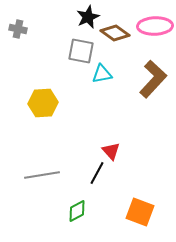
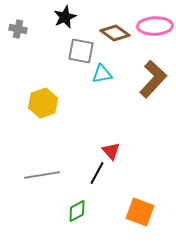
black star: moved 23 px left
yellow hexagon: rotated 16 degrees counterclockwise
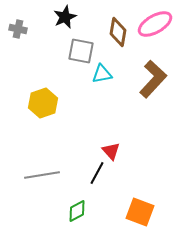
pink ellipse: moved 2 px up; rotated 28 degrees counterclockwise
brown diamond: moved 3 px right, 1 px up; rotated 64 degrees clockwise
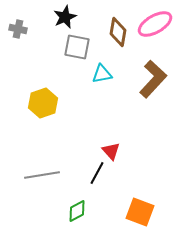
gray square: moved 4 px left, 4 px up
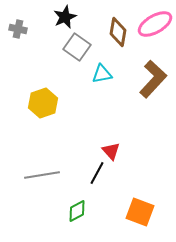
gray square: rotated 24 degrees clockwise
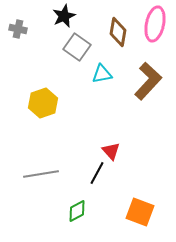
black star: moved 1 px left, 1 px up
pink ellipse: rotated 48 degrees counterclockwise
brown L-shape: moved 5 px left, 2 px down
gray line: moved 1 px left, 1 px up
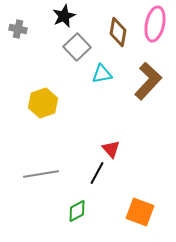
gray square: rotated 12 degrees clockwise
red triangle: moved 2 px up
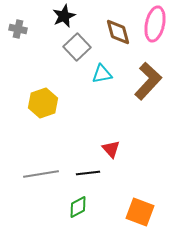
brown diamond: rotated 24 degrees counterclockwise
black line: moved 9 px left; rotated 55 degrees clockwise
green diamond: moved 1 px right, 4 px up
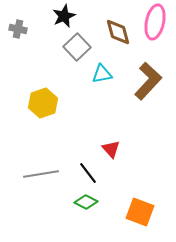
pink ellipse: moved 2 px up
black line: rotated 60 degrees clockwise
green diamond: moved 8 px right, 5 px up; rotated 55 degrees clockwise
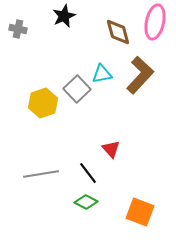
gray square: moved 42 px down
brown L-shape: moved 8 px left, 6 px up
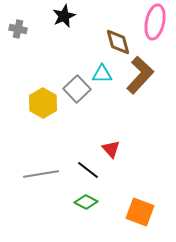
brown diamond: moved 10 px down
cyan triangle: rotated 10 degrees clockwise
yellow hexagon: rotated 12 degrees counterclockwise
black line: moved 3 px up; rotated 15 degrees counterclockwise
